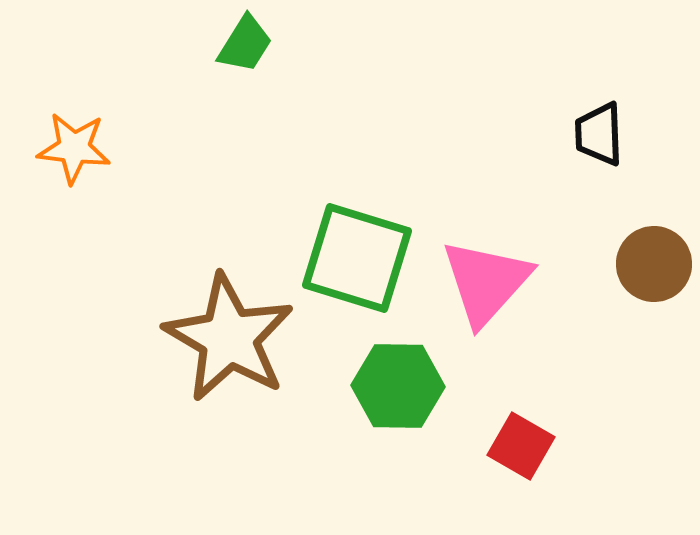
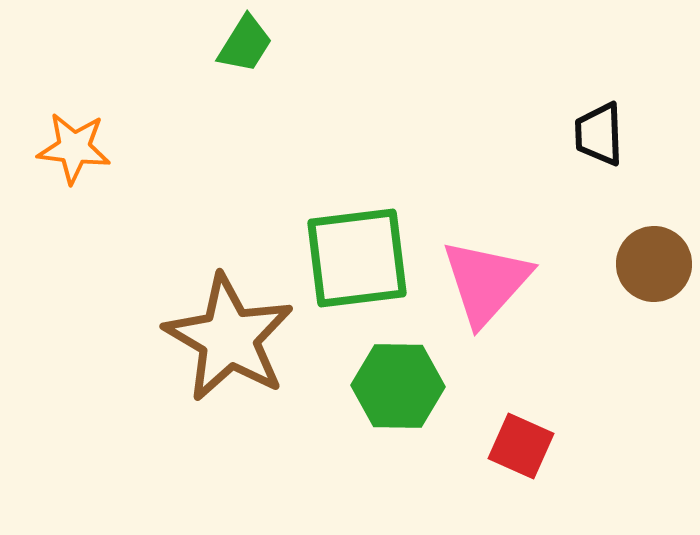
green square: rotated 24 degrees counterclockwise
red square: rotated 6 degrees counterclockwise
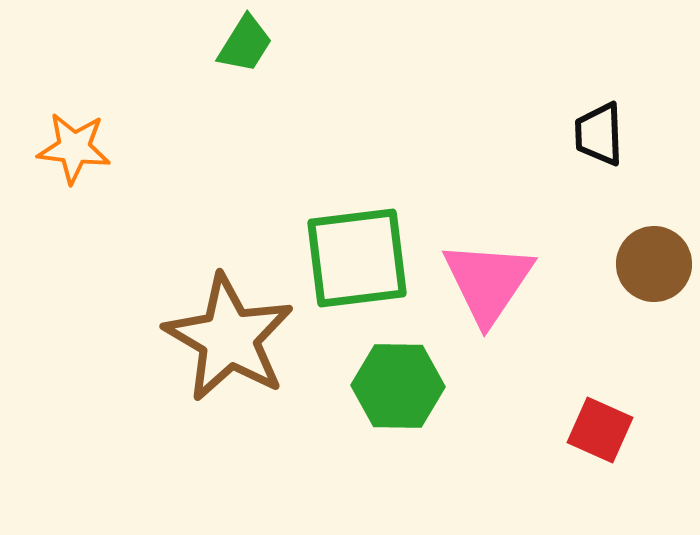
pink triangle: moved 2 px right; rotated 8 degrees counterclockwise
red square: moved 79 px right, 16 px up
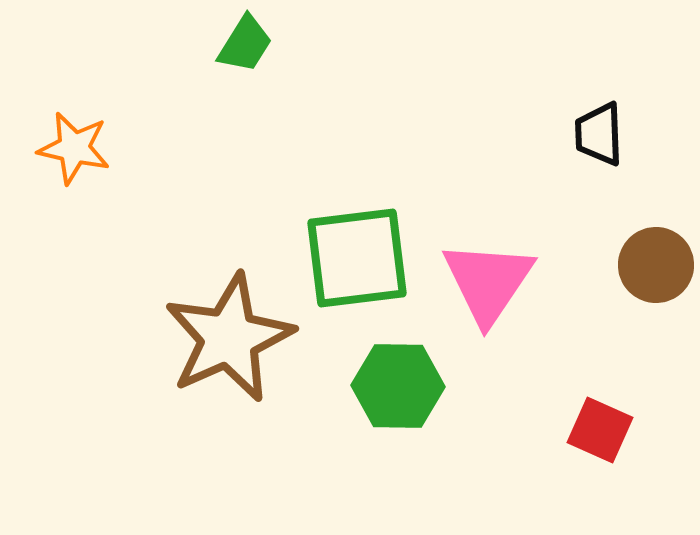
orange star: rotated 6 degrees clockwise
brown circle: moved 2 px right, 1 px down
brown star: rotated 18 degrees clockwise
